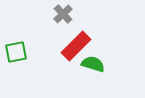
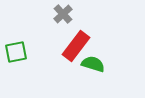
red rectangle: rotated 8 degrees counterclockwise
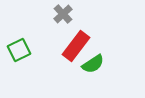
green square: moved 3 px right, 2 px up; rotated 15 degrees counterclockwise
green semicircle: rotated 130 degrees clockwise
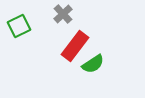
red rectangle: moved 1 px left
green square: moved 24 px up
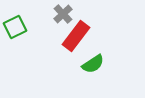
green square: moved 4 px left, 1 px down
red rectangle: moved 1 px right, 10 px up
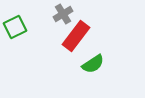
gray cross: rotated 12 degrees clockwise
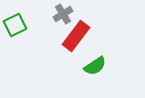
green square: moved 2 px up
green semicircle: moved 2 px right, 2 px down
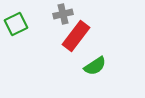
gray cross: rotated 18 degrees clockwise
green square: moved 1 px right, 1 px up
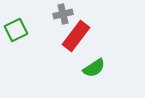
green square: moved 6 px down
green semicircle: moved 1 px left, 2 px down
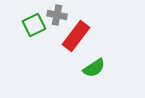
gray cross: moved 6 px left, 1 px down; rotated 24 degrees clockwise
green square: moved 18 px right, 5 px up
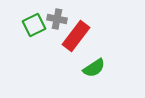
gray cross: moved 4 px down
